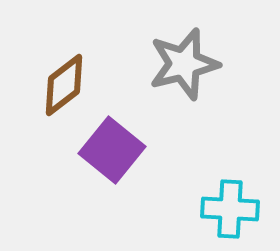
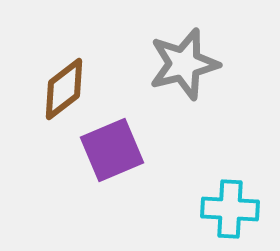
brown diamond: moved 4 px down
purple square: rotated 28 degrees clockwise
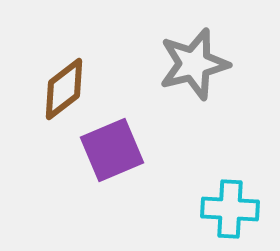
gray star: moved 10 px right
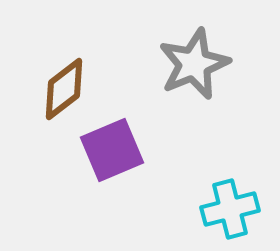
gray star: rotated 8 degrees counterclockwise
cyan cross: rotated 18 degrees counterclockwise
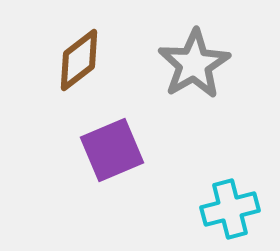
gray star: rotated 8 degrees counterclockwise
brown diamond: moved 15 px right, 29 px up
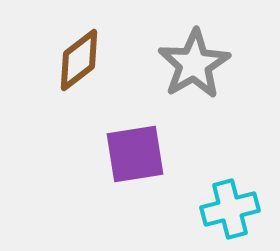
purple square: moved 23 px right, 4 px down; rotated 14 degrees clockwise
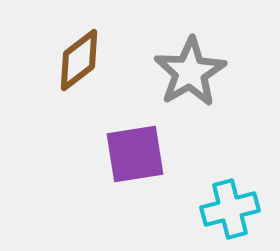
gray star: moved 4 px left, 8 px down
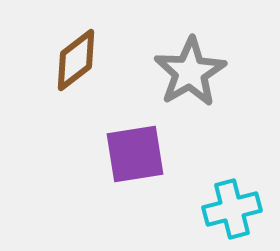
brown diamond: moved 3 px left
cyan cross: moved 2 px right
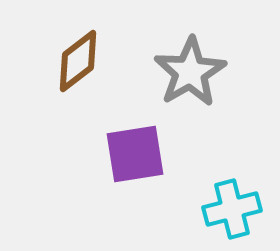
brown diamond: moved 2 px right, 1 px down
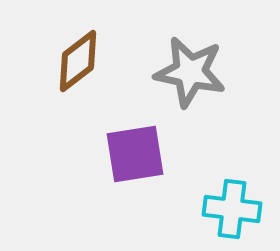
gray star: rotated 30 degrees counterclockwise
cyan cross: rotated 22 degrees clockwise
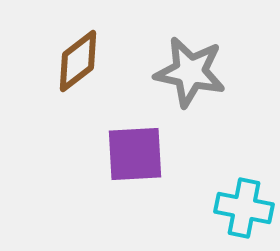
purple square: rotated 6 degrees clockwise
cyan cross: moved 12 px right, 1 px up; rotated 4 degrees clockwise
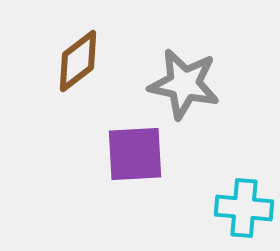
gray star: moved 6 px left, 12 px down
cyan cross: rotated 6 degrees counterclockwise
